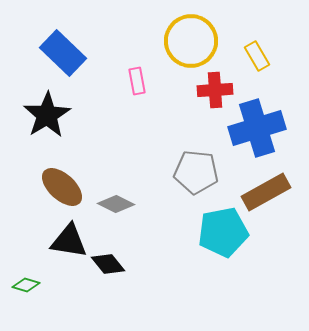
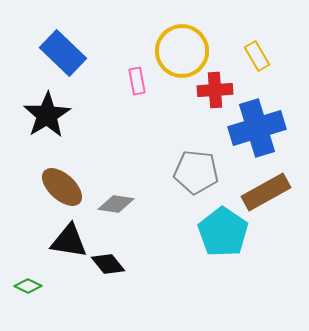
yellow circle: moved 9 px left, 10 px down
gray diamond: rotated 18 degrees counterclockwise
cyan pentagon: rotated 27 degrees counterclockwise
green diamond: moved 2 px right, 1 px down; rotated 8 degrees clockwise
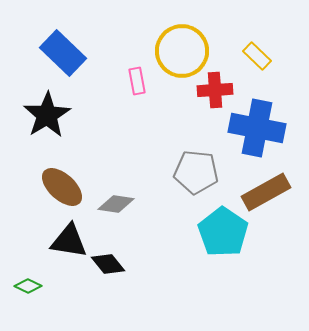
yellow rectangle: rotated 16 degrees counterclockwise
blue cross: rotated 28 degrees clockwise
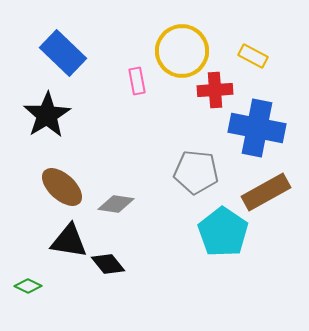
yellow rectangle: moved 4 px left; rotated 16 degrees counterclockwise
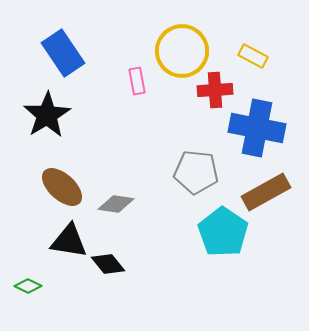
blue rectangle: rotated 12 degrees clockwise
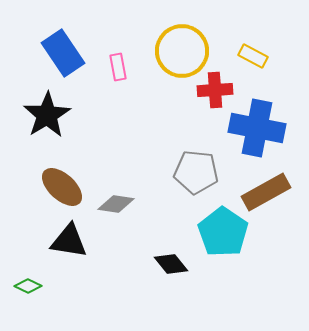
pink rectangle: moved 19 px left, 14 px up
black diamond: moved 63 px right
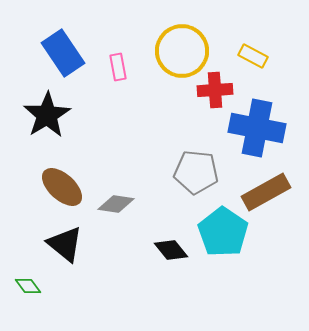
black triangle: moved 4 px left, 3 px down; rotated 30 degrees clockwise
black diamond: moved 14 px up
green diamond: rotated 28 degrees clockwise
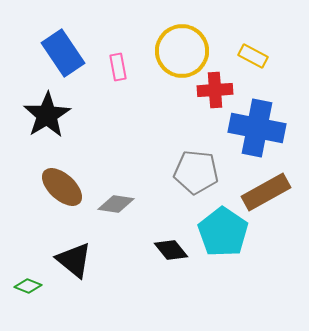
black triangle: moved 9 px right, 16 px down
green diamond: rotated 32 degrees counterclockwise
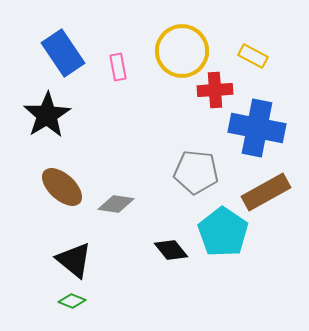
green diamond: moved 44 px right, 15 px down
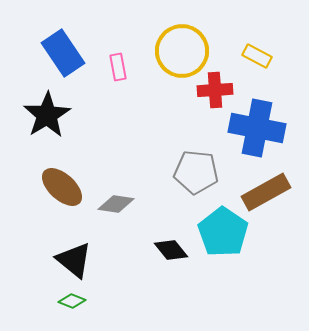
yellow rectangle: moved 4 px right
